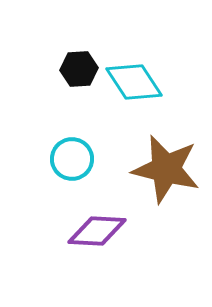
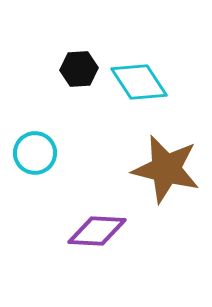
cyan diamond: moved 5 px right
cyan circle: moved 37 px left, 6 px up
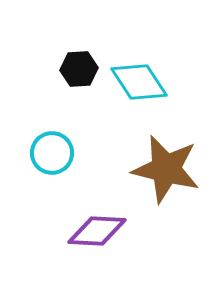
cyan circle: moved 17 px right
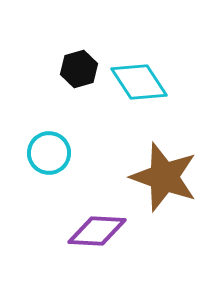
black hexagon: rotated 12 degrees counterclockwise
cyan circle: moved 3 px left
brown star: moved 2 px left, 8 px down; rotated 6 degrees clockwise
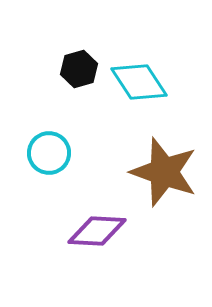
brown star: moved 5 px up
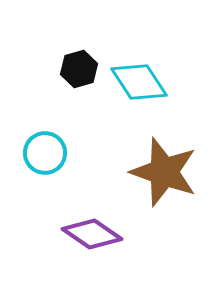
cyan circle: moved 4 px left
purple diamond: moved 5 px left, 3 px down; rotated 32 degrees clockwise
